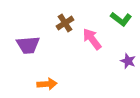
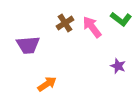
pink arrow: moved 12 px up
purple star: moved 10 px left, 5 px down
orange arrow: rotated 30 degrees counterclockwise
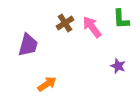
green L-shape: rotated 50 degrees clockwise
purple trapezoid: rotated 70 degrees counterclockwise
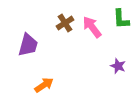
orange arrow: moved 3 px left, 1 px down
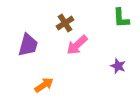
green L-shape: moved 1 px up
pink arrow: moved 15 px left, 18 px down; rotated 95 degrees counterclockwise
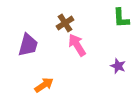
pink arrow: rotated 100 degrees clockwise
